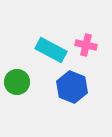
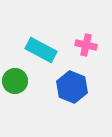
cyan rectangle: moved 10 px left
green circle: moved 2 px left, 1 px up
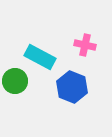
pink cross: moved 1 px left
cyan rectangle: moved 1 px left, 7 px down
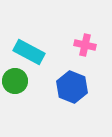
cyan rectangle: moved 11 px left, 5 px up
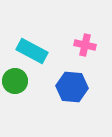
cyan rectangle: moved 3 px right, 1 px up
blue hexagon: rotated 16 degrees counterclockwise
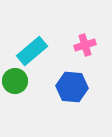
pink cross: rotated 30 degrees counterclockwise
cyan rectangle: rotated 68 degrees counterclockwise
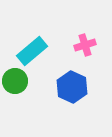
blue hexagon: rotated 20 degrees clockwise
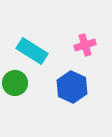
cyan rectangle: rotated 72 degrees clockwise
green circle: moved 2 px down
